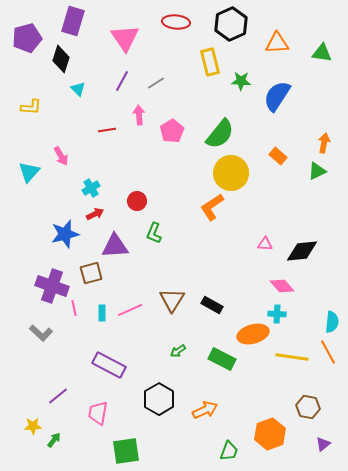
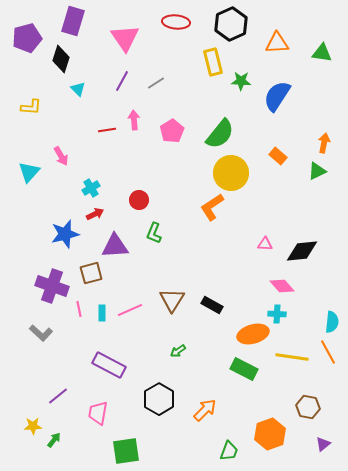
yellow rectangle at (210, 62): moved 3 px right
pink arrow at (139, 115): moved 5 px left, 5 px down
red circle at (137, 201): moved 2 px right, 1 px up
pink line at (74, 308): moved 5 px right, 1 px down
green rectangle at (222, 359): moved 22 px right, 10 px down
orange arrow at (205, 410): rotated 20 degrees counterclockwise
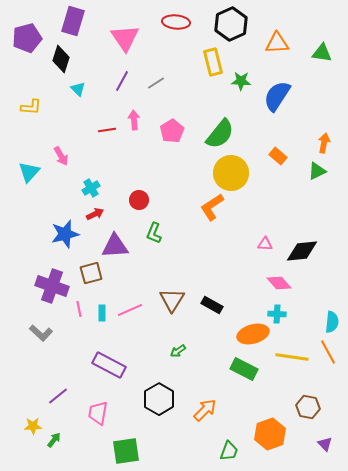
pink diamond at (282, 286): moved 3 px left, 3 px up
purple triangle at (323, 444): moved 2 px right; rotated 35 degrees counterclockwise
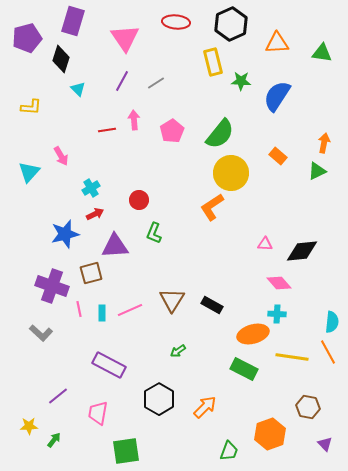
orange arrow at (205, 410): moved 3 px up
yellow star at (33, 426): moved 4 px left
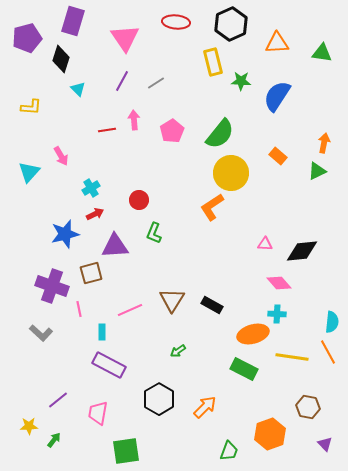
cyan rectangle at (102, 313): moved 19 px down
purple line at (58, 396): moved 4 px down
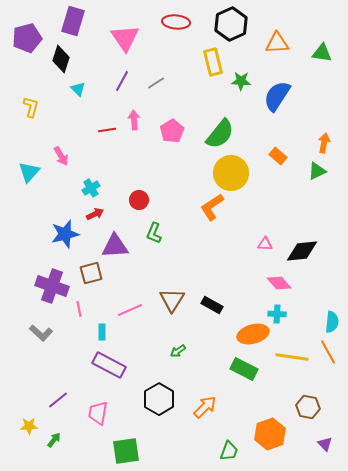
yellow L-shape at (31, 107): rotated 80 degrees counterclockwise
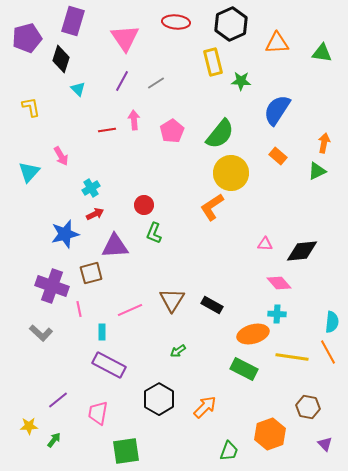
blue semicircle at (277, 96): moved 14 px down
yellow L-shape at (31, 107): rotated 25 degrees counterclockwise
red circle at (139, 200): moved 5 px right, 5 px down
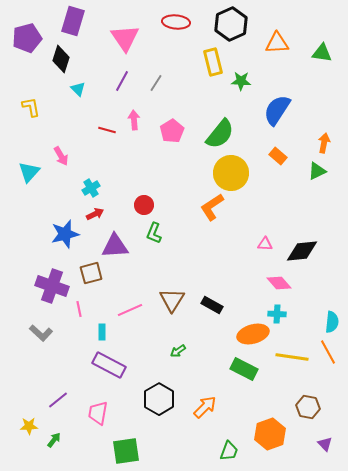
gray line at (156, 83): rotated 24 degrees counterclockwise
red line at (107, 130): rotated 24 degrees clockwise
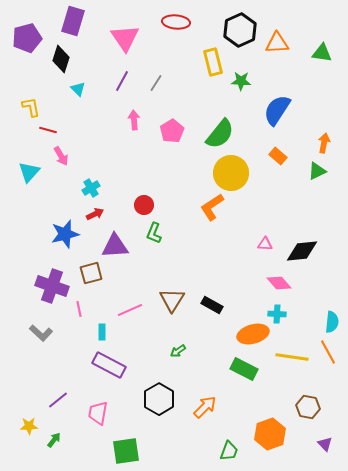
black hexagon at (231, 24): moved 9 px right, 6 px down
red line at (107, 130): moved 59 px left
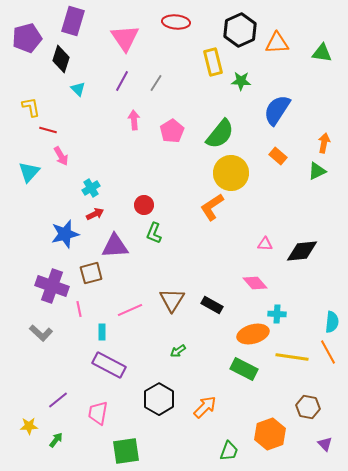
pink diamond at (279, 283): moved 24 px left
green arrow at (54, 440): moved 2 px right
